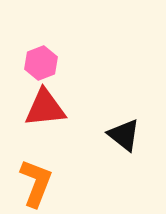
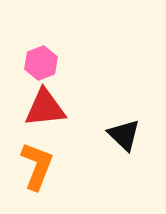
black triangle: rotated 6 degrees clockwise
orange L-shape: moved 1 px right, 17 px up
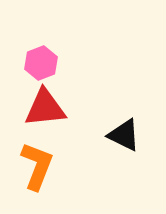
black triangle: rotated 18 degrees counterclockwise
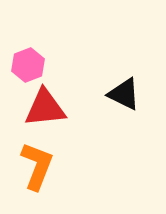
pink hexagon: moved 13 px left, 2 px down
black triangle: moved 41 px up
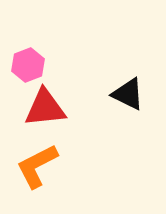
black triangle: moved 4 px right
orange L-shape: rotated 138 degrees counterclockwise
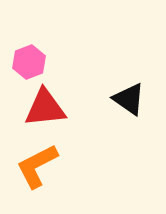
pink hexagon: moved 1 px right, 3 px up
black triangle: moved 1 px right, 5 px down; rotated 9 degrees clockwise
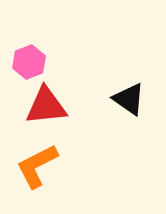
red triangle: moved 1 px right, 2 px up
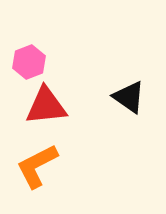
black triangle: moved 2 px up
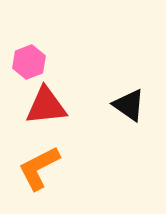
black triangle: moved 8 px down
orange L-shape: moved 2 px right, 2 px down
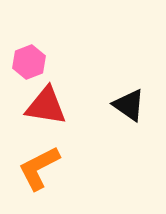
red triangle: rotated 15 degrees clockwise
